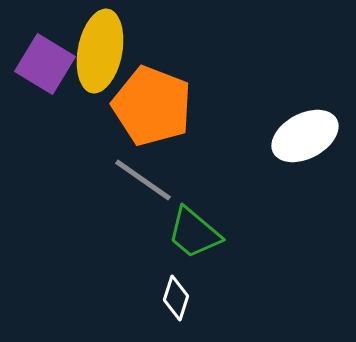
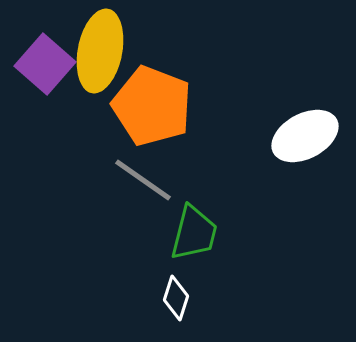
purple square: rotated 10 degrees clockwise
green trapezoid: rotated 116 degrees counterclockwise
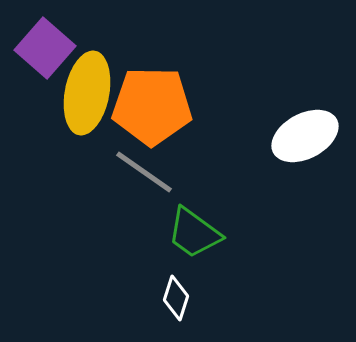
yellow ellipse: moved 13 px left, 42 px down
purple square: moved 16 px up
orange pentagon: rotated 20 degrees counterclockwise
gray line: moved 1 px right, 8 px up
green trapezoid: rotated 112 degrees clockwise
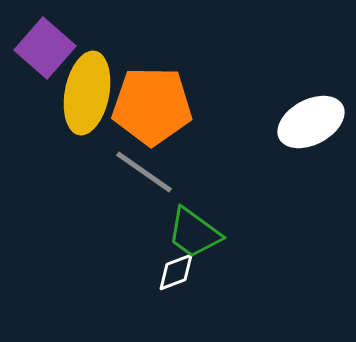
white ellipse: moved 6 px right, 14 px up
white diamond: moved 26 px up; rotated 51 degrees clockwise
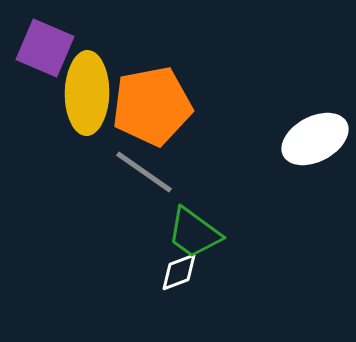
purple square: rotated 18 degrees counterclockwise
yellow ellipse: rotated 10 degrees counterclockwise
orange pentagon: rotated 12 degrees counterclockwise
white ellipse: moved 4 px right, 17 px down
white diamond: moved 3 px right
